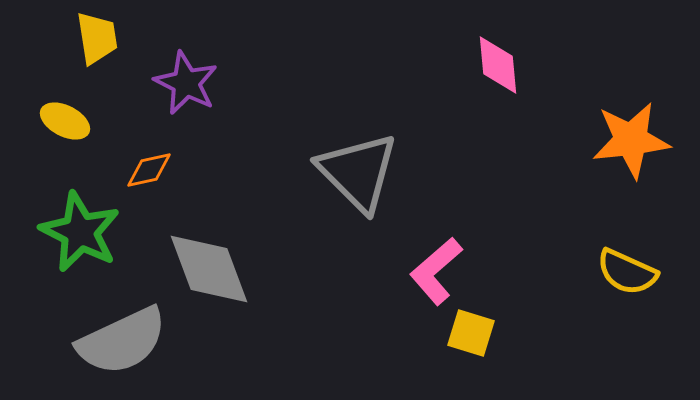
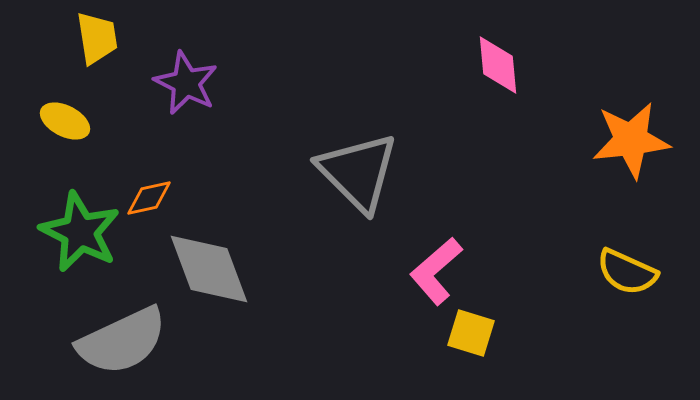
orange diamond: moved 28 px down
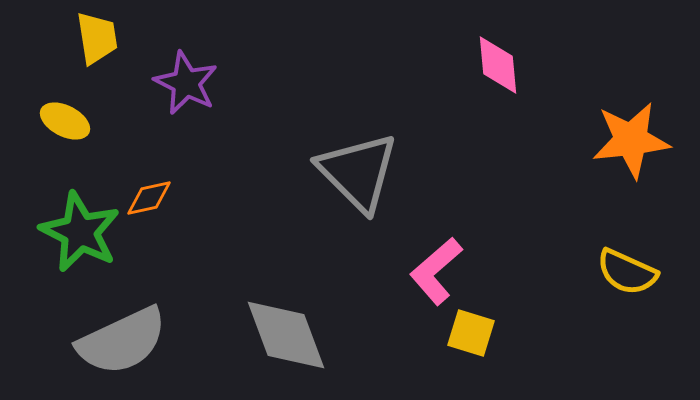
gray diamond: moved 77 px right, 66 px down
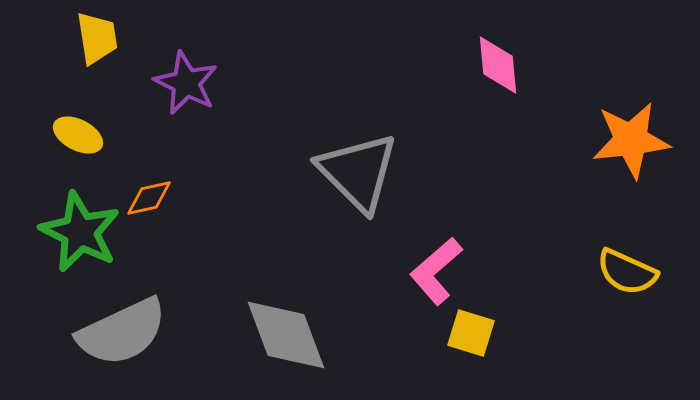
yellow ellipse: moved 13 px right, 14 px down
gray semicircle: moved 9 px up
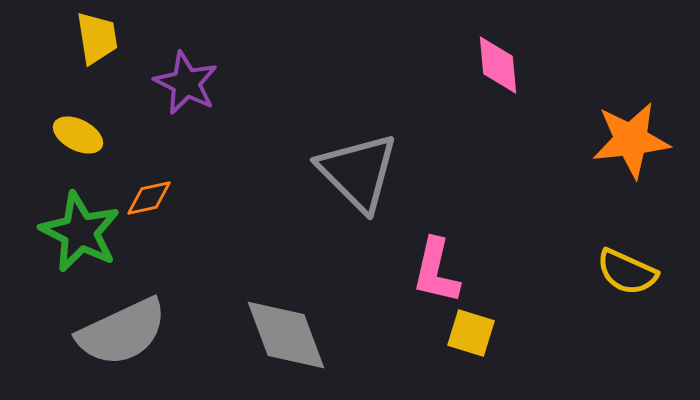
pink L-shape: rotated 36 degrees counterclockwise
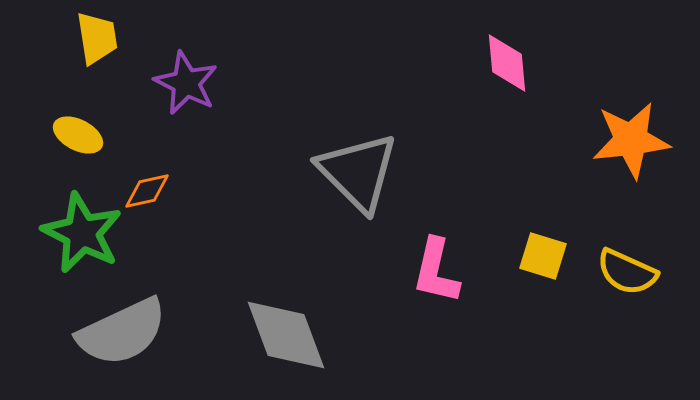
pink diamond: moved 9 px right, 2 px up
orange diamond: moved 2 px left, 7 px up
green star: moved 2 px right, 1 px down
yellow square: moved 72 px right, 77 px up
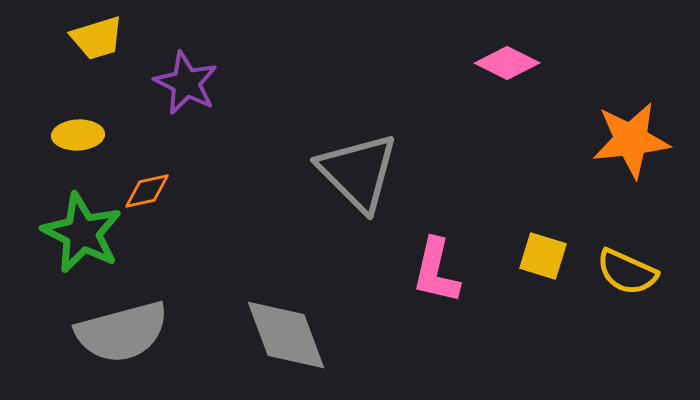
yellow trapezoid: rotated 82 degrees clockwise
pink diamond: rotated 58 degrees counterclockwise
yellow ellipse: rotated 30 degrees counterclockwise
gray semicircle: rotated 10 degrees clockwise
